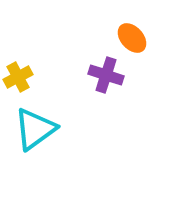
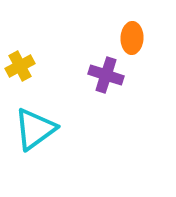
orange ellipse: rotated 44 degrees clockwise
yellow cross: moved 2 px right, 11 px up
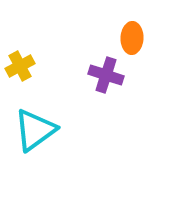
cyan triangle: moved 1 px down
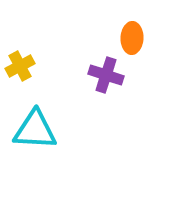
cyan triangle: rotated 39 degrees clockwise
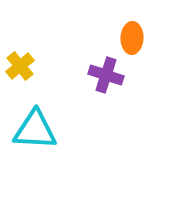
yellow cross: rotated 12 degrees counterclockwise
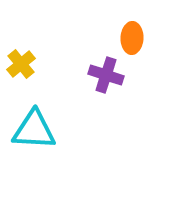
yellow cross: moved 1 px right, 2 px up
cyan triangle: moved 1 px left
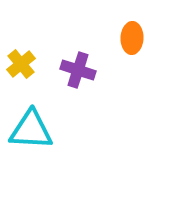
purple cross: moved 28 px left, 5 px up
cyan triangle: moved 3 px left
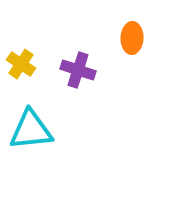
yellow cross: rotated 16 degrees counterclockwise
cyan triangle: rotated 9 degrees counterclockwise
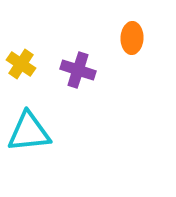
cyan triangle: moved 2 px left, 2 px down
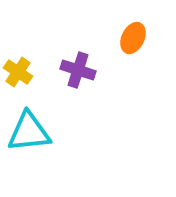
orange ellipse: moved 1 px right; rotated 24 degrees clockwise
yellow cross: moved 3 px left, 8 px down
